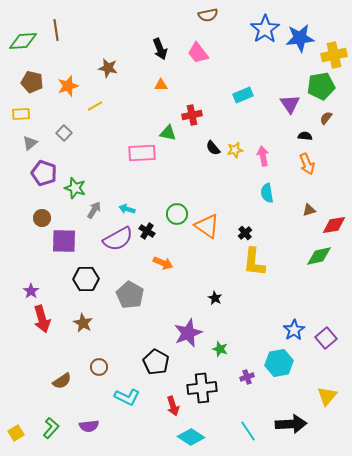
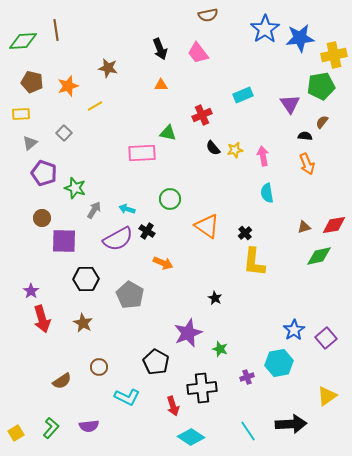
red cross at (192, 115): moved 10 px right; rotated 12 degrees counterclockwise
brown semicircle at (326, 118): moved 4 px left, 4 px down
brown triangle at (309, 210): moved 5 px left, 17 px down
green circle at (177, 214): moved 7 px left, 15 px up
yellow triangle at (327, 396): rotated 15 degrees clockwise
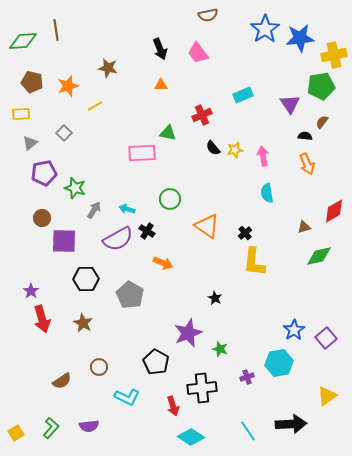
purple pentagon at (44, 173): rotated 30 degrees counterclockwise
red diamond at (334, 225): moved 14 px up; rotated 20 degrees counterclockwise
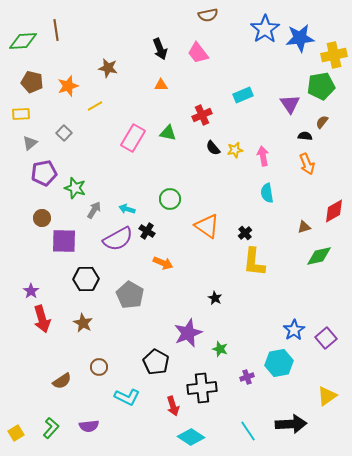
pink rectangle at (142, 153): moved 9 px left, 15 px up; rotated 56 degrees counterclockwise
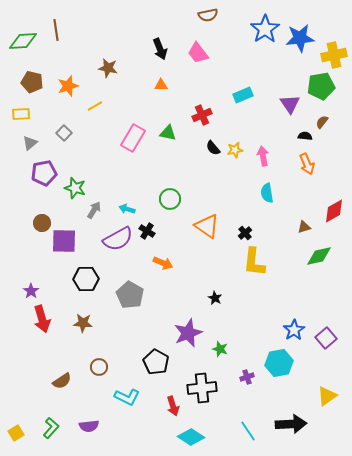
brown circle at (42, 218): moved 5 px down
brown star at (83, 323): rotated 24 degrees counterclockwise
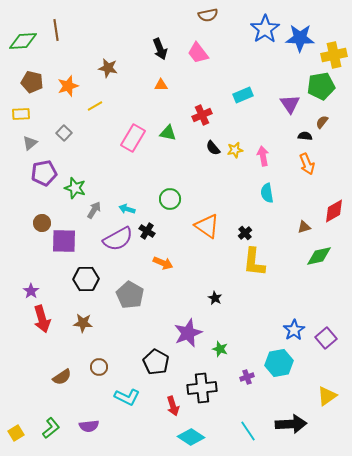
blue star at (300, 38): rotated 8 degrees clockwise
brown semicircle at (62, 381): moved 4 px up
green L-shape at (51, 428): rotated 10 degrees clockwise
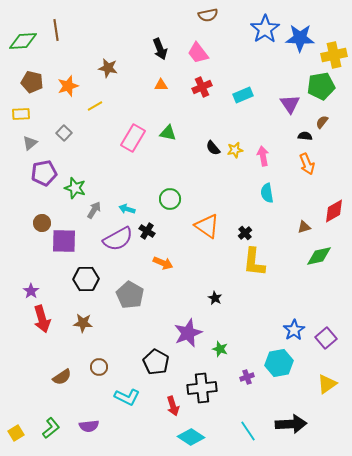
red cross at (202, 115): moved 28 px up
yellow triangle at (327, 396): moved 12 px up
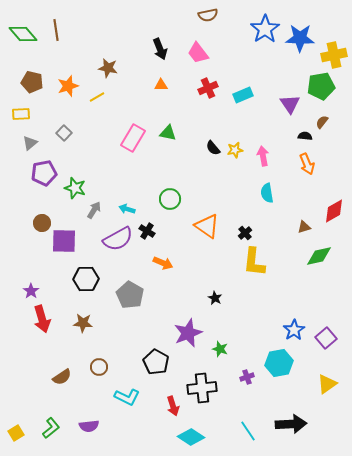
green diamond at (23, 41): moved 7 px up; rotated 52 degrees clockwise
red cross at (202, 87): moved 6 px right, 1 px down
yellow line at (95, 106): moved 2 px right, 9 px up
